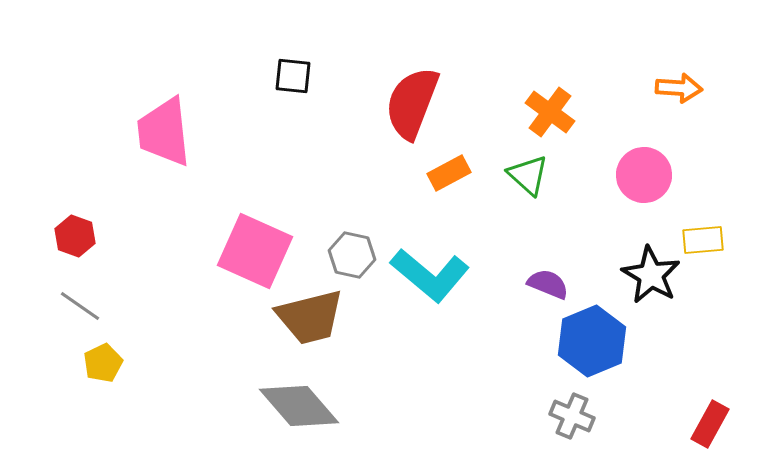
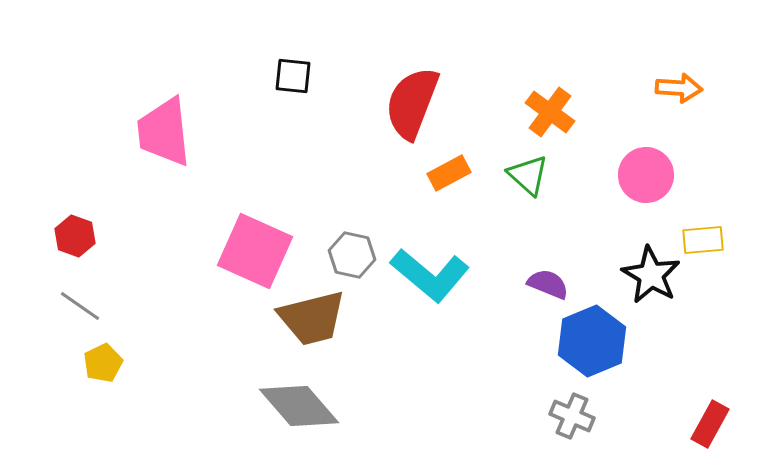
pink circle: moved 2 px right
brown trapezoid: moved 2 px right, 1 px down
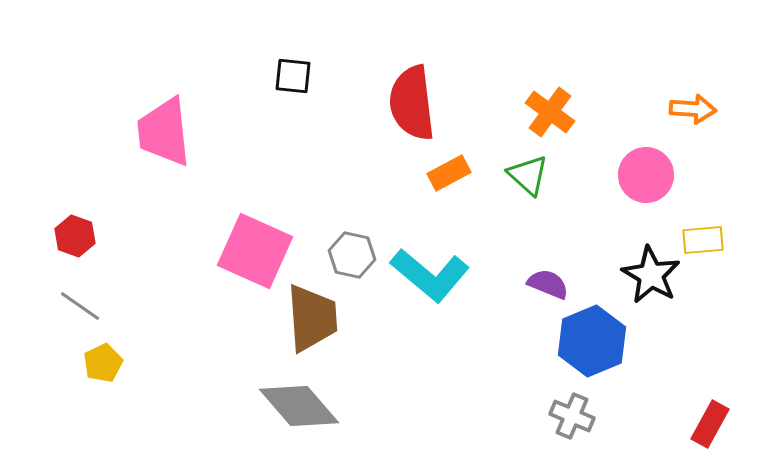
orange arrow: moved 14 px right, 21 px down
red semicircle: rotated 28 degrees counterclockwise
brown trapezoid: rotated 80 degrees counterclockwise
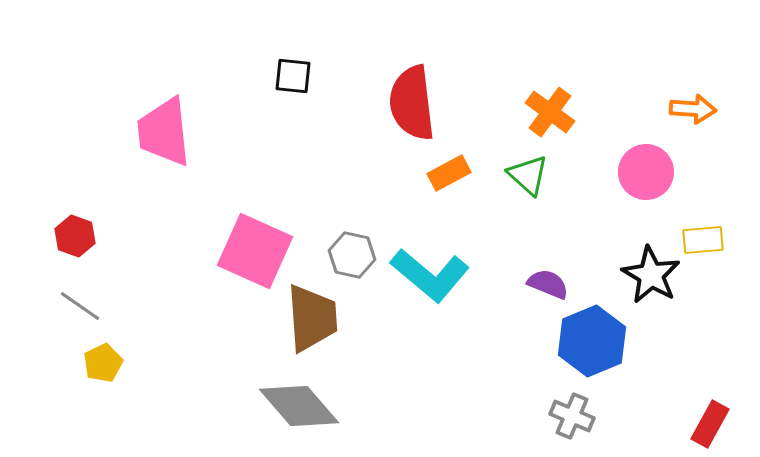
pink circle: moved 3 px up
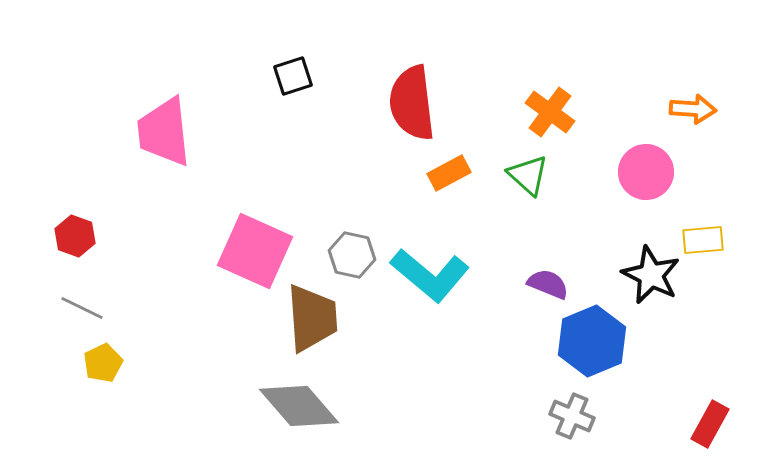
black square: rotated 24 degrees counterclockwise
black star: rotated 4 degrees counterclockwise
gray line: moved 2 px right, 2 px down; rotated 9 degrees counterclockwise
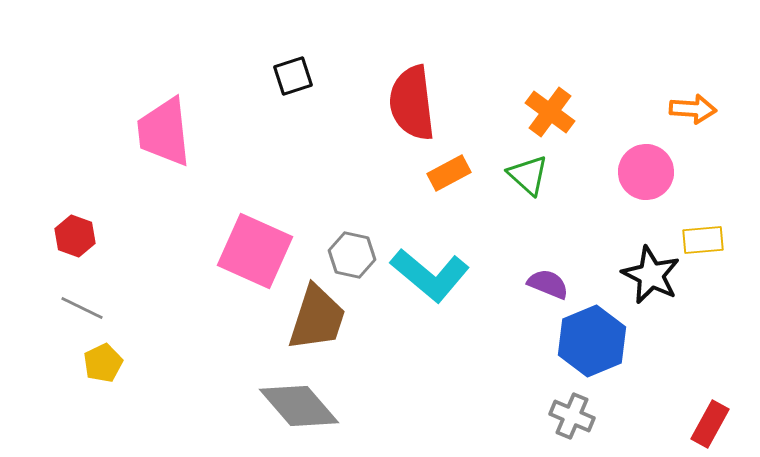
brown trapezoid: moved 5 px right; rotated 22 degrees clockwise
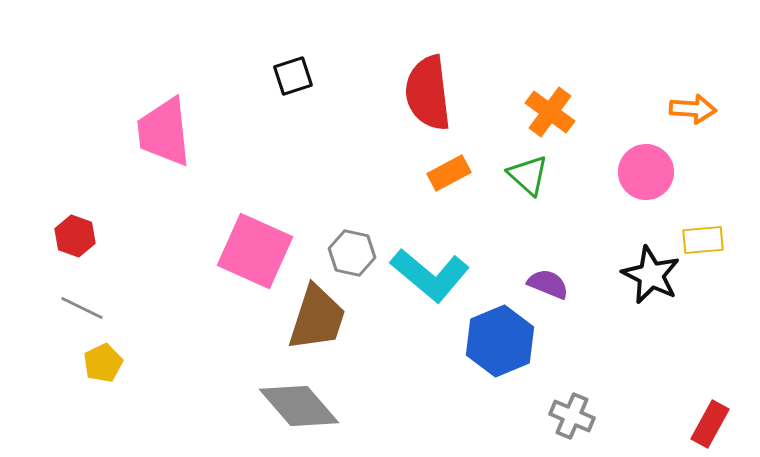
red semicircle: moved 16 px right, 10 px up
gray hexagon: moved 2 px up
blue hexagon: moved 92 px left
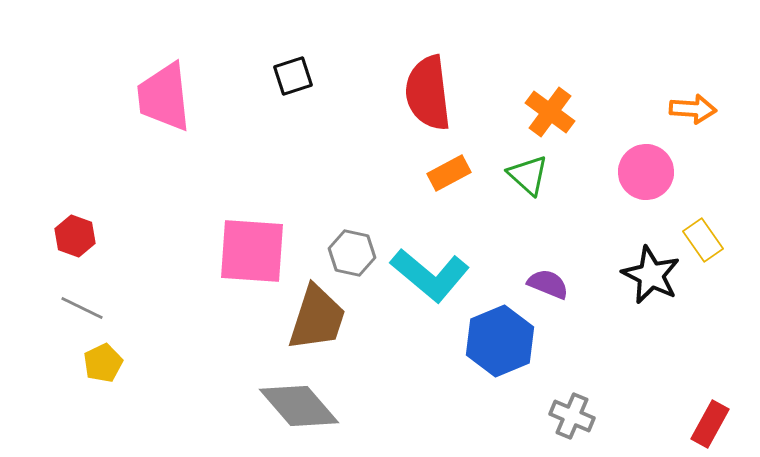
pink trapezoid: moved 35 px up
yellow rectangle: rotated 60 degrees clockwise
pink square: moved 3 px left; rotated 20 degrees counterclockwise
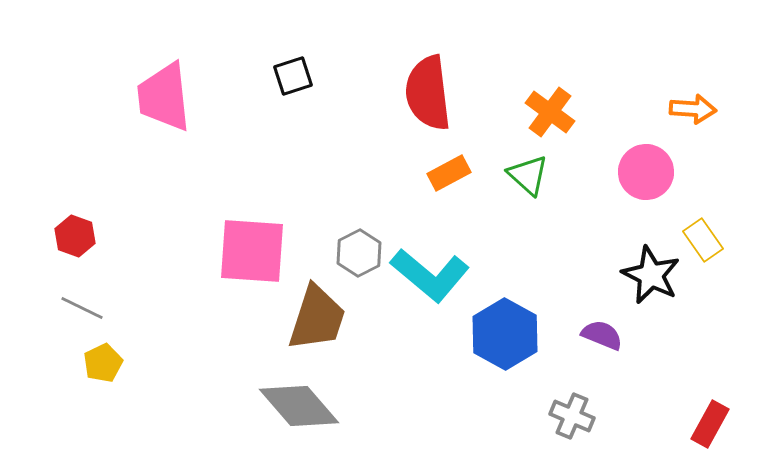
gray hexagon: moved 7 px right; rotated 21 degrees clockwise
purple semicircle: moved 54 px right, 51 px down
blue hexagon: moved 5 px right, 7 px up; rotated 8 degrees counterclockwise
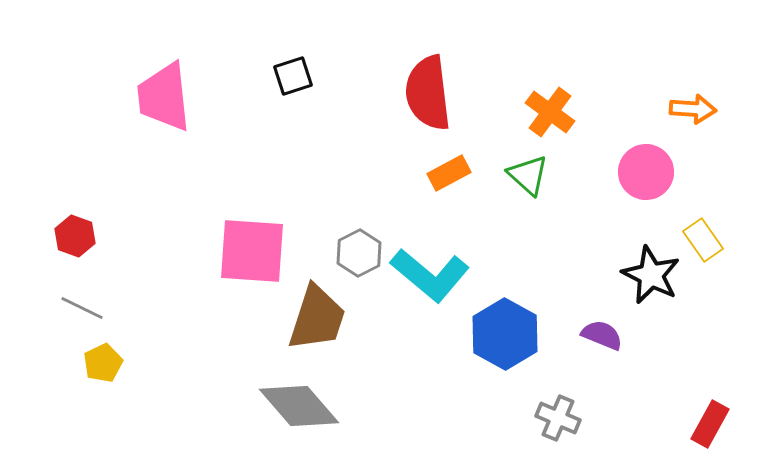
gray cross: moved 14 px left, 2 px down
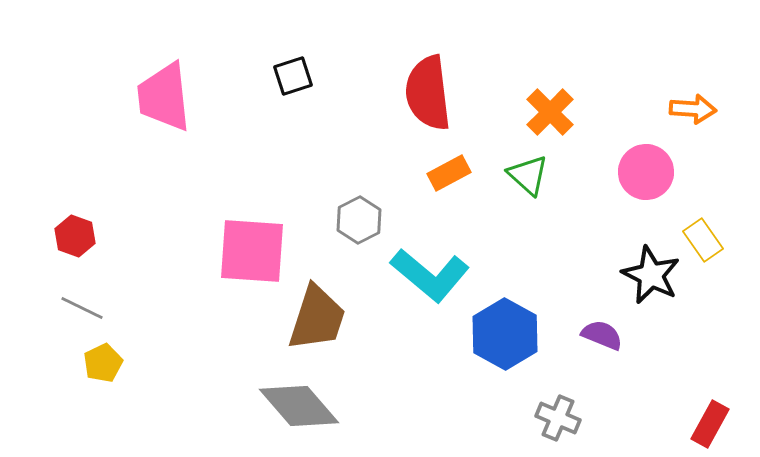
orange cross: rotated 9 degrees clockwise
gray hexagon: moved 33 px up
